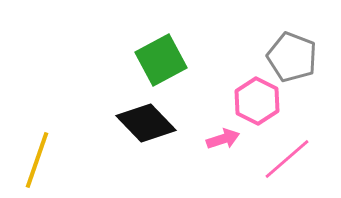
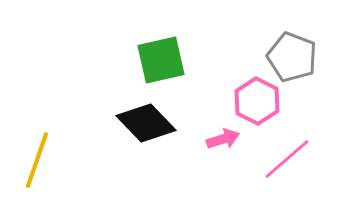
green square: rotated 15 degrees clockwise
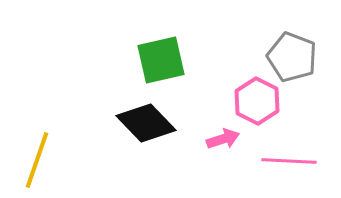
pink line: moved 2 px right, 2 px down; rotated 44 degrees clockwise
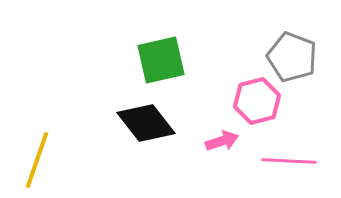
pink hexagon: rotated 18 degrees clockwise
black diamond: rotated 6 degrees clockwise
pink arrow: moved 1 px left, 2 px down
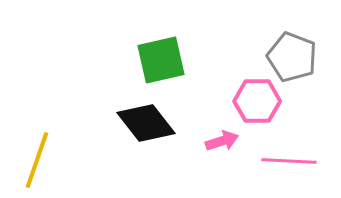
pink hexagon: rotated 15 degrees clockwise
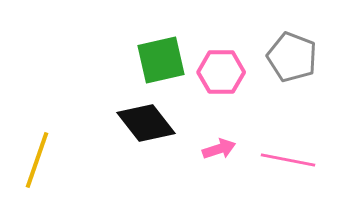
pink hexagon: moved 36 px left, 29 px up
pink arrow: moved 3 px left, 8 px down
pink line: moved 1 px left, 1 px up; rotated 8 degrees clockwise
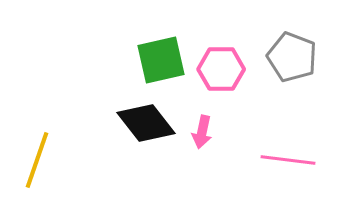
pink hexagon: moved 3 px up
pink arrow: moved 17 px left, 17 px up; rotated 120 degrees clockwise
pink line: rotated 4 degrees counterclockwise
